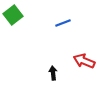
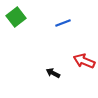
green square: moved 3 px right, 2 px down
black arrow: rotated 56 degrees counterclockwise
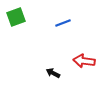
green square: rotated 18 degrees clockwise
red arrow: rotated 15 degrees counterclockwise
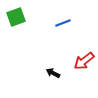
red arrow: rotated 45 degrees counterclockwise
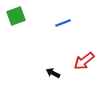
green square: moved 1 px up
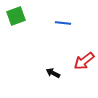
blue line: rotated 28 degrees clockwise
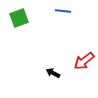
green square: moved 3 px right, 2 px down
blue line: moved 12 px up
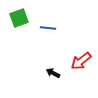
blue line: moved 15 px left, 17 px down
red arrow: moved 3 px left
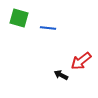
green square: rotated 36 degrees clockwise
black arrow: moved 8 px right, 2 px down
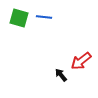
blue line: moved 4 px left, 11 px up
black arrow: rotated 24 degrees clockwise
